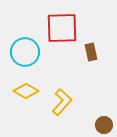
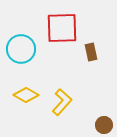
cyan circle: moved 4 px left, 3 px up
yellow diamond: moved 4 px down
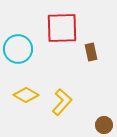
cyan circle: moved 3 px left
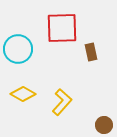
yellow diamond: moved 3 px left, 1 px up
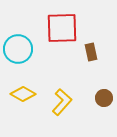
brown circle: moved 27 px up
